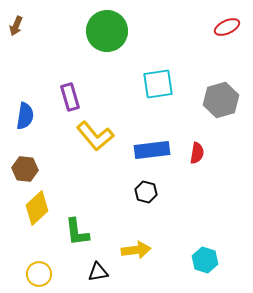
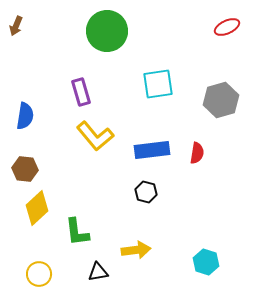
purple rectangle: moved 11 px right, 5 px up
cyan hexagon: moved 1 px right, 2 px down
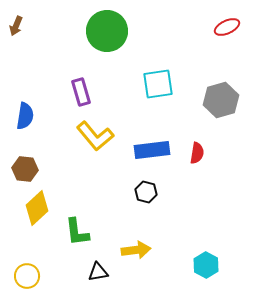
cyan hexagon: moved 3 px down; rotated 10 degrees clockwise
yellow circle: moved 12 px left, 2 px down
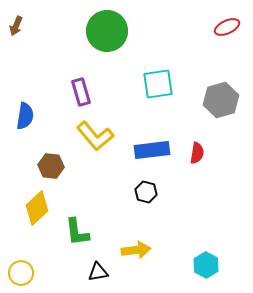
brown hexagon: moved 26 px right, 3 px up
yellow circle: moved 6 px left, 3 px up
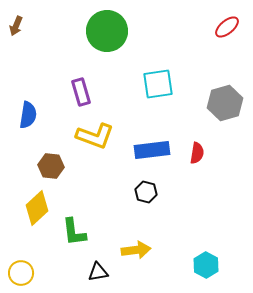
red ellipse: rotated 15 degrees counterclockwise
gray hexagon: moved 4 px right, 3 px down
blue semicircle: moved 3 px right, 1 px up
yellow L-shape: rotated 30 degrees counterclockwise
green L-shape: moved 3 px left
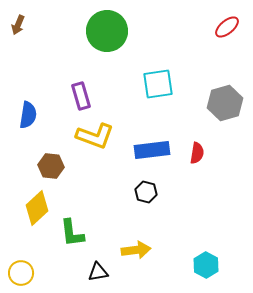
brown arrow: moved 2 px right, 1 px up
purple rectangle: moved 4 px down
green L-shape: moved 2 px left, 1 px down
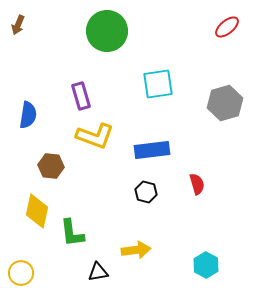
red semicircle: moved 31 px down; rotated 25 degrees counterclockwise
yellow diamond: moved 3 px down; rotated 36 degrees counterclockwise
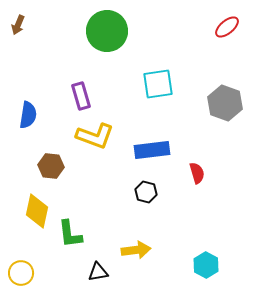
gray hexagon: rotated 24 degrees counterclockwise
red semicircle: moved 11 px up
green L-shape: moved 2 px left, 1 px down
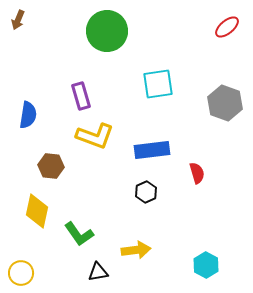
brown arrow: moved 5 px up
black hexagon: rotated 20 degrees clockwise
green L-shape: moved 9 px right; rotated 28 degrees counterclockwise
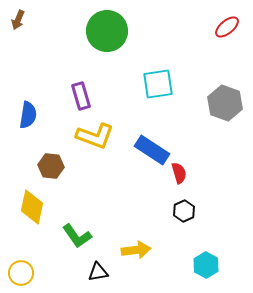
blue rectangle: rotated 40 degrees clockwise
red semicircle: moved 18 px left
black hexagon: moved 38 px right, 19 px down
yellow diamond: moved 5 px left, 4 px up
green L-shape: moved 2 px left, 2 px down
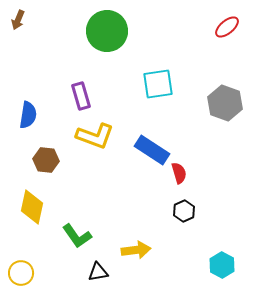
brown hexagon: moved 5 px left, 6 px up
cyan hexagon: moved 16 px right
